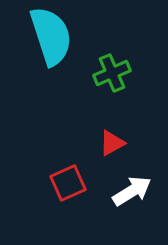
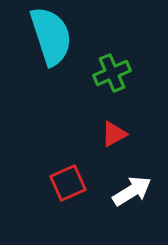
red triangle: moved 2 px right, 9 px up
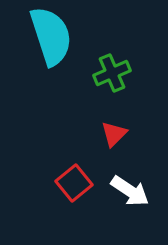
red triangle: rotated 16 degrees counterclockwise
red square: moved 6 px right; rotated 15 degrees counterclockwise
white arrow: moved 2 px left; rotated 66 degrees clockwise
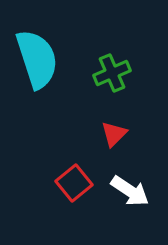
cyan semicircle: moved 14 px left, 23 px down
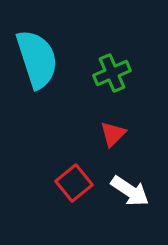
red triangle: moved 1 px left
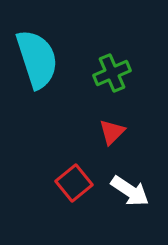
red triangle: moved 1 px left, 2 px up
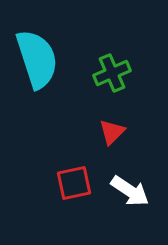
red square: rotated 27 degrees clockwise
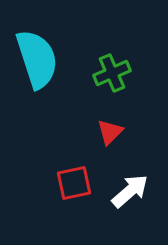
red triangle: moved 2 px left
white arrow: rotated 75 degrees counterclockwise
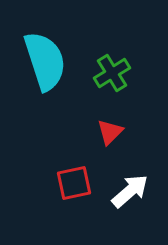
cyan semicircle: moved 8 px right, 2 px down
green cross: rotated 9 degrees counterclockwise
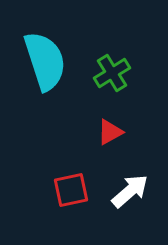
red triangle: rotated 16 degrees clockwise
red square: moved 3 px left, 7 px down
